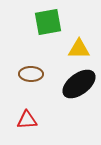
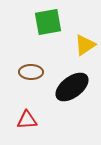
yellow triangle: moved 6 px right, 4 px up; rotated 35 degrees counterclockwise
brown ellipse: moved 2 px up
black ellipse: moved 7 px left, 3 px down
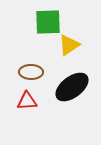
green square: rotated 8 degrees clockwise
yellow triangle: moved 16 px left
red triangle: moved 19 px up
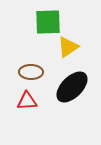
yellow triangle: moved 1 px left, 2 px down
black ellipse: rotated 8 degrees counterclockwise
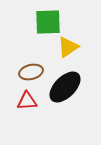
brown ellipse: rotated 15 degrees counterclockwise
black ellipse: moved 7 px left
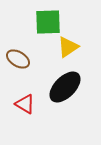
brown ellipse: moved 13 px left, 13 px up; rotated 45 degrees clockwise
red triangle: moved 2 px left, 3 px down; rotated 35 degrees clockwise
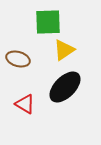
yellow triangle: moved 4 px left, 3 px down
brown ellipse: rotated 15 degrees counterclockwise
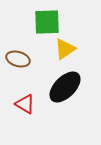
green square: moved 1 px left
yellow triangle: moved 1 px right, 1 px up
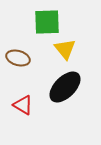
yellow triangle: rotated 35 degrees counterclockwise
brown ellipse: moved 1 px up
red triangle: moved 2 px left, 1 px down
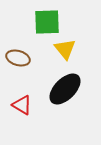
black ellipse: moved 2 px down
red triangle: moved 1 px left
